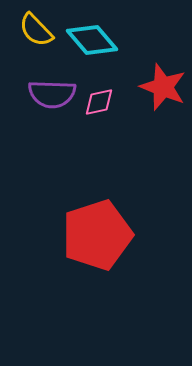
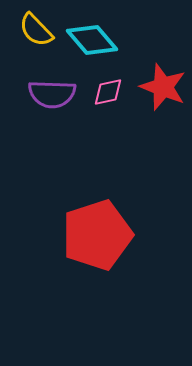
pink diamond: moved 9 px right, 10 px up
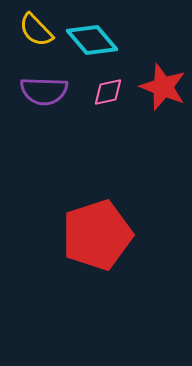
purple semicircle: moved 8 px left, 3 px up
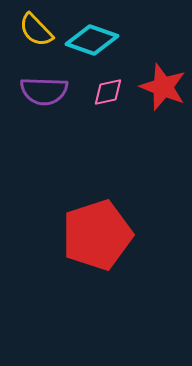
cyan diamond: rotated 30 degrees counterclockwise
